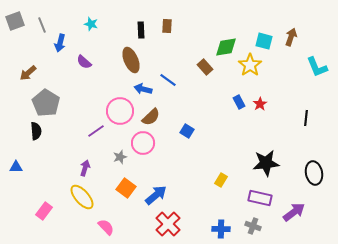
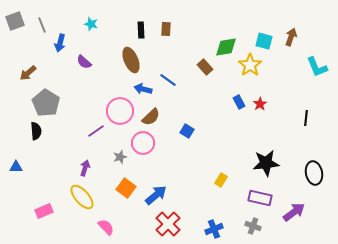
brown rectangle at (167, 26): moved 1 px left, 3 px down
pink rectangle at (44, 211): rotated 30 degrees clockwise
blue cross at (221, 229): moved 7 px left; rotated 24 degrees counterclockwise
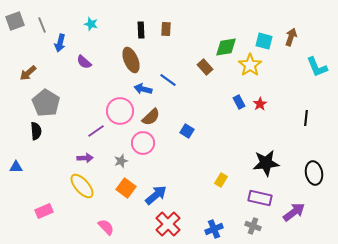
gray star at (120, 157): moved 1 px right, 4 px down
purple arrow at (85, 168): moved 10 px up; rotated 70 degrees clockwise
yellow ellipse at (82, 197): moved 11 px up
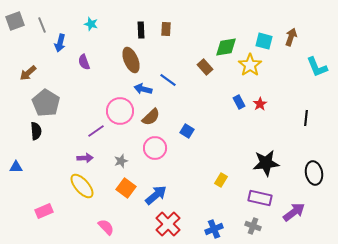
purple semicircle at (84, 62): rotated 28 degrees clockwise
pink circle at (143, 143): moved 12 px right, 5 px down
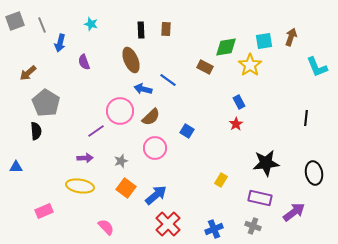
cyan square at (264, 41): rotated 24 degrees counterclockwise
brown rectangle at (205, 67): rotated 21 degrees counterclockwise
red star at (260, 104): moved 24 px left, 20 px down
yellow ellipse at (82, 186): moved 2 px left; rotated 40 degrees counterclockwise
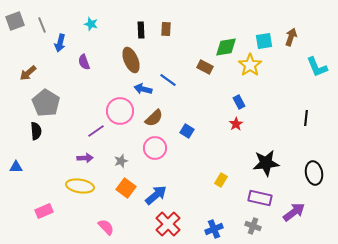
brown semicircle at (151, 117): moved 3 px right, 1 px down
